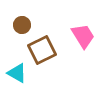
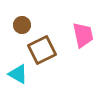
pink trapezoid: moved 1 px up; rotated 20 degrees clockwise
cyan triangle: moved 1 px right, 1 px down
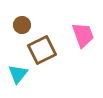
pink trapezoid: rotated 8 degrees counterclockwise
cyan triangle: rotated 40 degrees clockwise
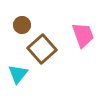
brown square: moved 1 px up; rotated 16 degrees counterclockwise
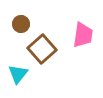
brown circle: moved 1 px left, 1 px up
pink trapezoid: rotated 28 degrees clockwise
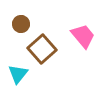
pink trapezoid: moved 1 px down; rotated 48 degrees counterclockwise
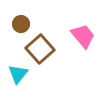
brown square: moved 2 px left
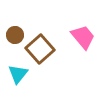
brown circle: moved 6 px left, 11 px down
pink trapezoid: moved 1 px down
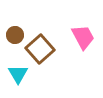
pink trapezoid: rotated 12 degrees clockwise
cyan triangle: rotated 10 degrees counterclockwise
